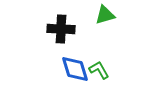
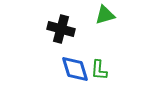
black cross: rotated 12 degrees clockwise
green L-shape: rotated 145 degrees counterclockwise
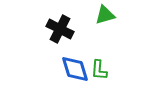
black cross: moved 1 px left; rotated 12 degrees clockwise
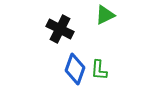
green triangle: rotated 10 degrees counterclockwise
blue diamond: rotated 36 degrees clockwise
